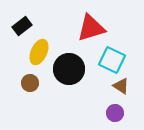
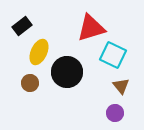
cyan square: moved 1 px right, 5 px up
black circle: moved 2 px left, 3 px down
brown triangle: rotated 18 degrees clockwise
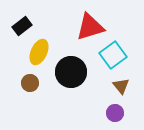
red triangle: moved 1 px left, 1 px up
cyan square: rotated 28 degrees clockwise
black circle: moved 4 px right
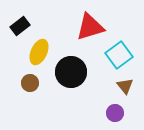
black rectangle: moved 2 px left
cyan square: moved 6 px right
brown triangle: moved 4 px right
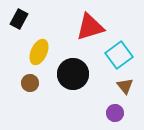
black rectangle: moved 1 px left, 7 px up; rotated 24 degrees counterclockwise
black circle: moved 2 px right, 2 px down
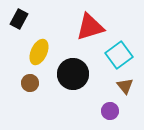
purple circle: moved 5 px left, 2 px up
